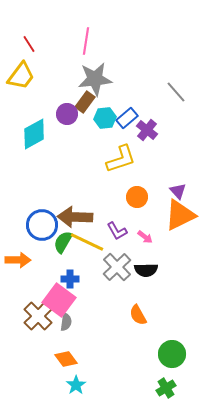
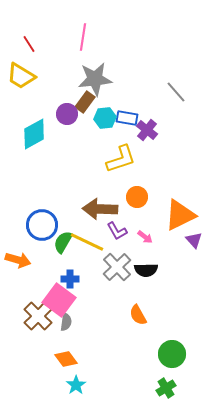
pink line: moved 3 px left, 4 px up
yellow trapezoid: rotated 84 degrees clockwise
blue rectangle: rotated 50 degrees clockwise
purple triangle: moved 16 px right, 49 px down
brown arrow: moved 25 px right, 8 px up
orange arrow: rotated 15 degrees clockwise
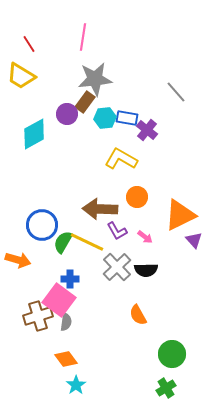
yellow L-shape: rotated 132 degrees counterclockwise
brown cross: rotated 28 degrees clockwise
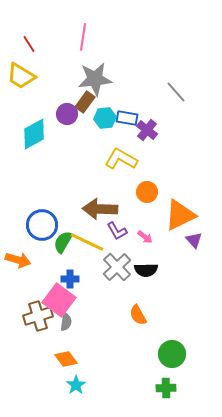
orange circle: moved 10 px right, 5 px up
green cross: rotated 30 degrees clockwise
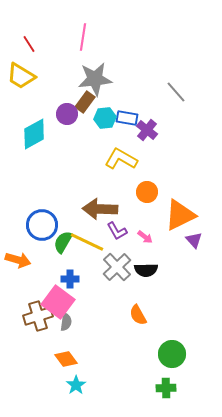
pink square: moved 1 px left, 2 px down
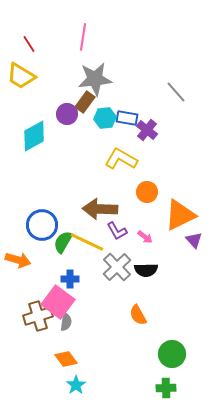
cyan diamond: moved 2 px down
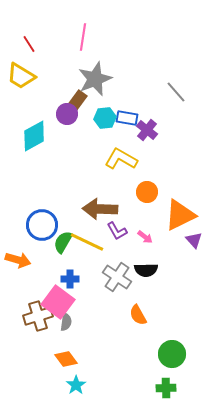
gray star: rotated 16 degrees counterclockwise
brown rectangle: moved 8 px left, 1 px up
gray cross: moved 10 px down; rotated 12 degrees counterclockwise
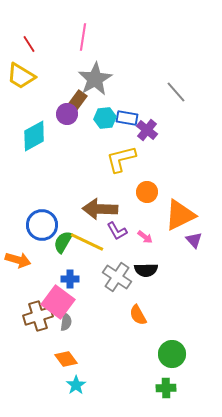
gray star: rotated 8 degrees counterclockwise
yellow L-shape: rotated 44 degrees counterclockwise
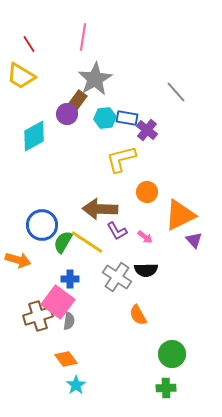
yellow line: rotated 8 degrees clockwise
gray semicircle: moved 3 px right, 1 px up
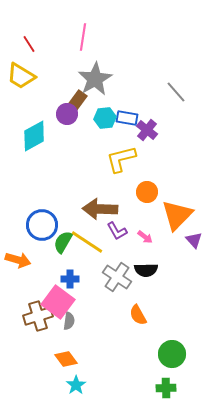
orange triangle: moved 3 px left; rotated 20 degrees counterclockwise
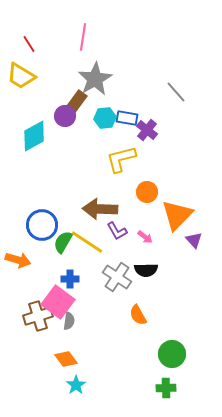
purple circle: moved 2 px left, 2 px down
